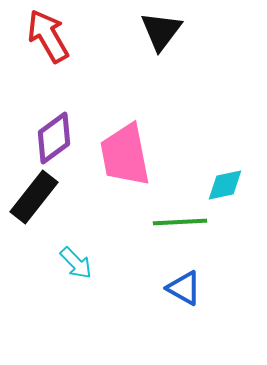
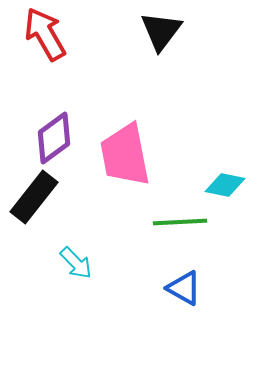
red arrow: moved 3 px left, 2 px up
cyan diamond: rotated 24 degrees clockwise
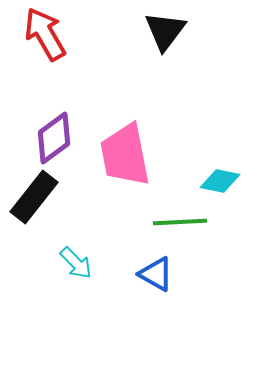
black triangle: moved 4 px right
cyan diamond: moved 5 px left, 4 px up
blue triangle: moved 28 px left, 14 px up
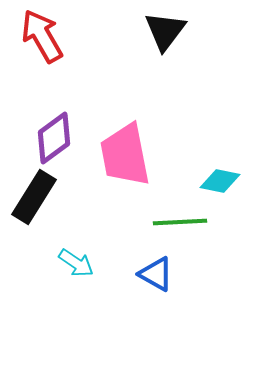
red arrow: moved 3 px left, 2 px down
black rectangle: rotated 6 degrees counterclockwise
cyan arrow: rotated 12 degrees counterclockwise
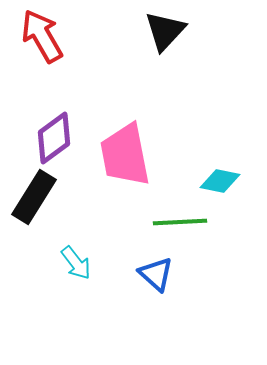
black triangle: rotated 6 degrees clockwise
cyan arrow: rotated 18 degrees clockwise
blue triangle: rotated 12 degrees clockwise
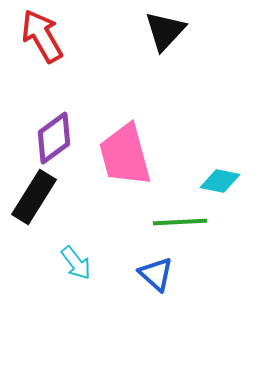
pink trapezoid: rotated 4 degrees counterclockwise
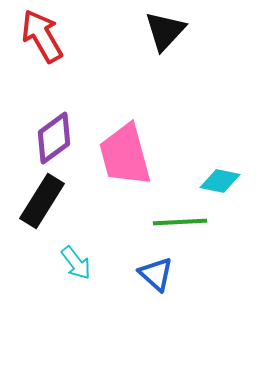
black rectangle: moved 8 px right, 4 px down
